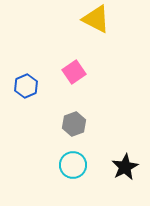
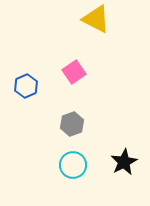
gray hexagon: moved 2 px left
black star: moved 1 px left, 5 px up
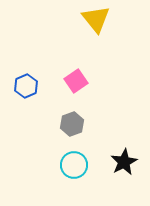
yellow triangle: rotated 24 degrees clockwise
pink square: moved 2 px right, 9 px down
cyan circle: moved 1 px right
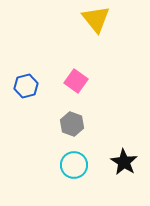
pink square: rotated 20 degrees counterclockwise
blue hexagon: rotated 10 degrees clockwise
gray hexagon: rotated 20 degrees counterclockwise
black star: rotated 12 degrees counterclockwise
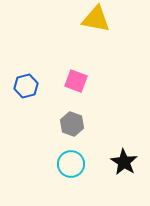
yellow triangle: rotated 40 degrees counterclockwise
pink square: rotated 15 degrees counterclockwise
cyan circle: moved 3 px left, 1 px up
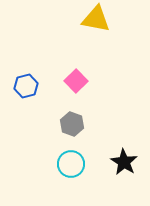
pink square: rotated 25 degrees clockwise
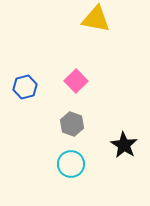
blue hexagon: moved 1 px left, 1 px down
black star: moved 17 px up
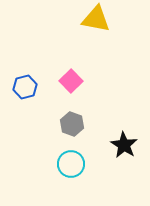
pink square: moved 5 px left
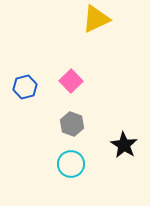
yellow triangle: rotated 36 degrees counterclockwise
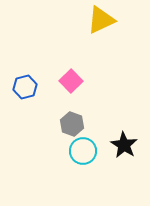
yellow triangle: moved 5 px right, 1 px down
cyan circle: moved 12 px right, 13 px up
